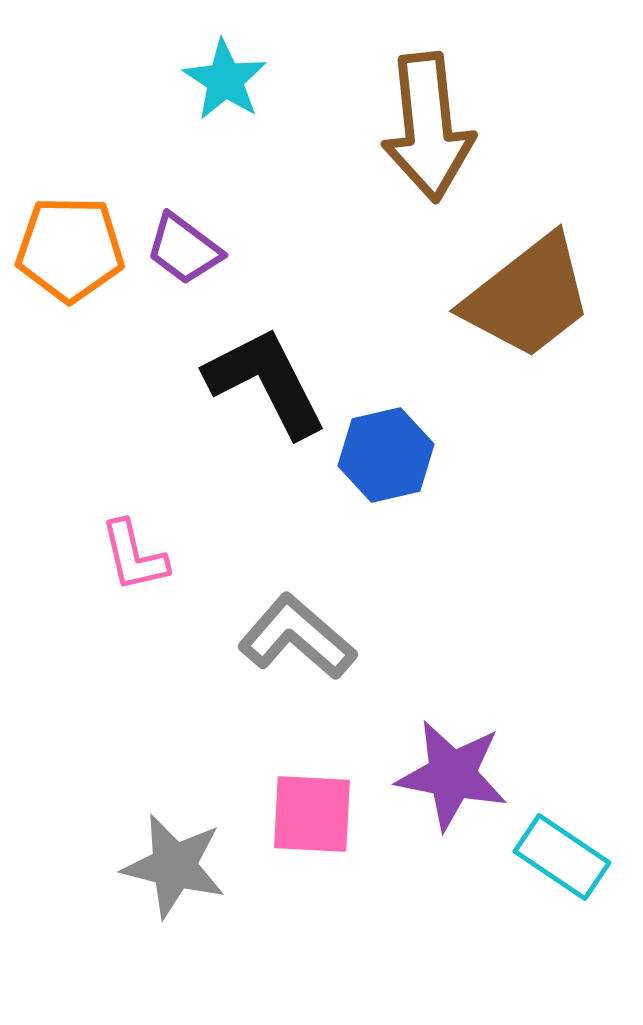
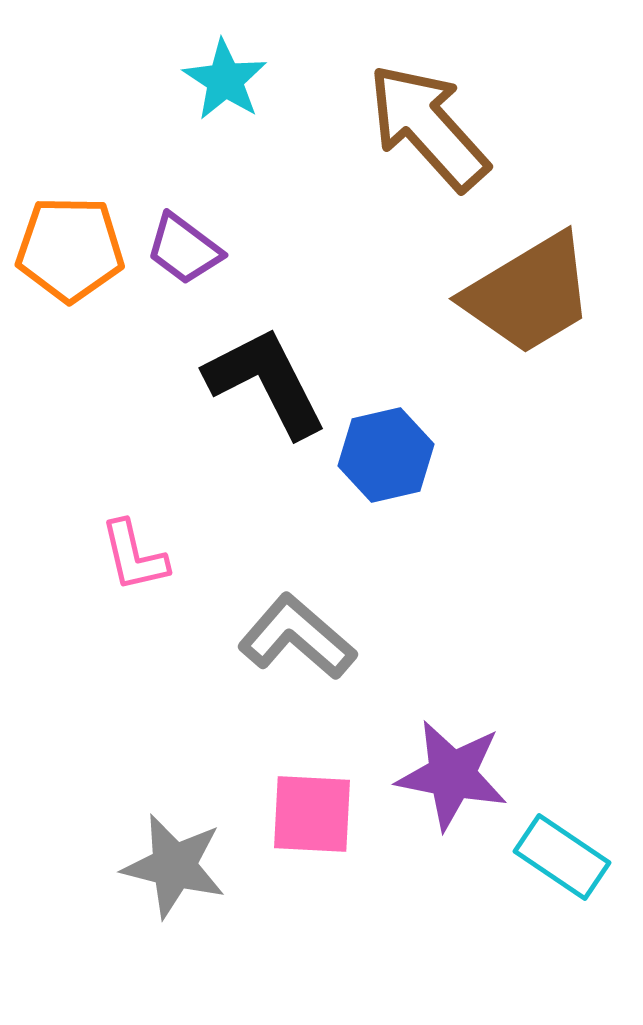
brown arrow: rotated 144 degrees clockwise
brown trapezoid: moved 1 px right, 3 px up; rotated 7 degrees clockwise
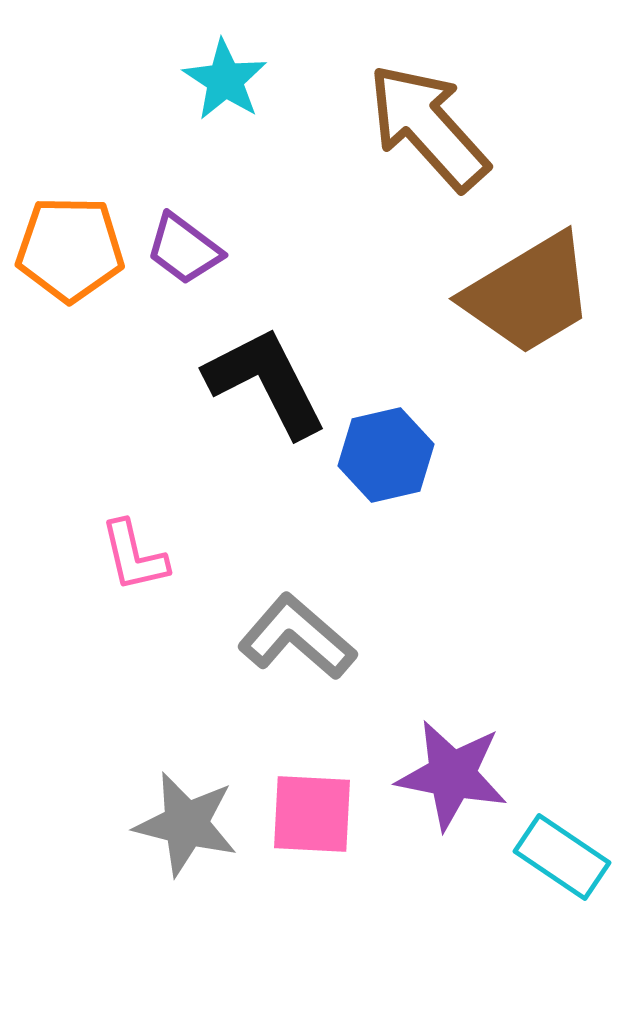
gray star: moved 12 px right, 42 px up
